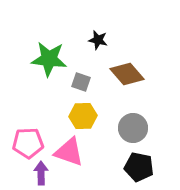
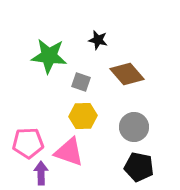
green star: moved 3 px up
gray circle: moved 1 px right, 1 px up
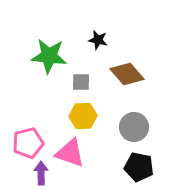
gray square: rotated 18 degrees counterclockwise
pink pentagon: rotated 12 degrees counterclockwise
pink triangle: moved 1 px right, 1 px down
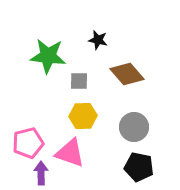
green star: moved 1 px left
gray square: moved 2 px left, 1 px up
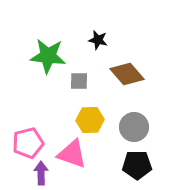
yellow hexagon: moved 7 px right, 4 px down
pink triangle: moved 2 px right, 1 px down
black pentagon: moved 2 px left, 2 px up; rotated 12 degrees counterclockwise
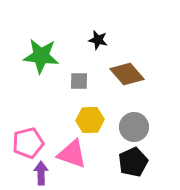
green star: moved 7 px left
black pentagon: moved 4 px left, 3 px up; rotated 24 degrees counterclockwise
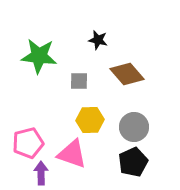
green star: moved 2 px left
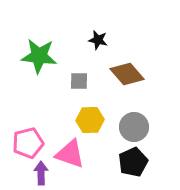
pink triangle: moved 2 px left
